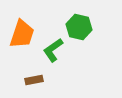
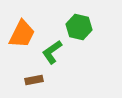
orange trapezoid: rotated 8 degrees clockwise
green L-shape: moved 1 px left, 2 px down
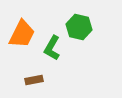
green L-shape: moved 4 px up; rotated 25 degrees counterclockwise
